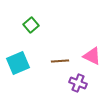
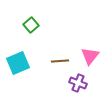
pink triangle: moved 2 px left; rotated 42 degrees clockwise
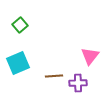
green square: moved 11 px left
brown line: moved 6 px left, 15 px down
purple cross: rotated 24 degrees counterclockwise
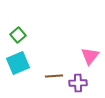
green square: moved 2 px left, 10 px down
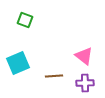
green square: moved 7 px right, 15 px up; rotated 28 degrees counterclockwise
pink triangle: moved 6 px left; rotated 30 degrees counterclockwise
purple cross: moved 7 px right
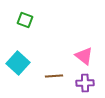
cyan square: rotated 25 degrees counterclockwise
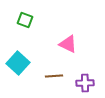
pink triangle: moved 16 px left, 12 px up; rotated 12 degrees counterclockwise
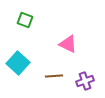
purple cross: moved 2 px up; rotated 18 degrees counterclockwise
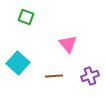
green square: moved 1 px right, 3 px up
pink triangle: rotated 24 degrees clockwise
purple cross: moved 5 px right, 5 px up
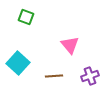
pink triangle: moved 2 px right, 1 px down
